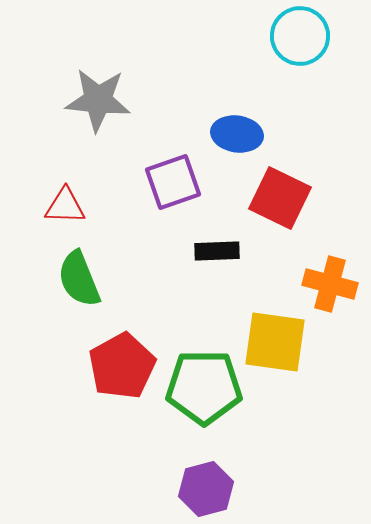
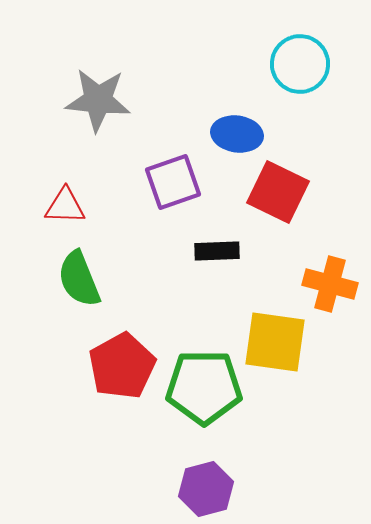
cyan circle: moved 28 px down
red square: moved 2 px left, 6 px up
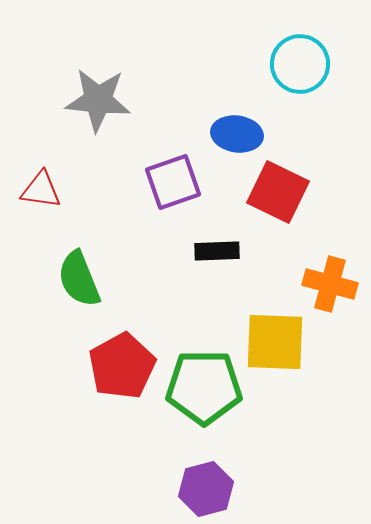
red triangle: moved 24 px left, 16 px up; rotated 6 degrees clockwise
yellow square: rotated 6 degrees counterclockwise
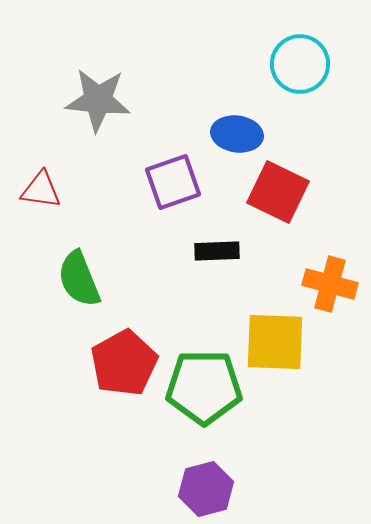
red pentagon: moved 2 px right, 3 px up
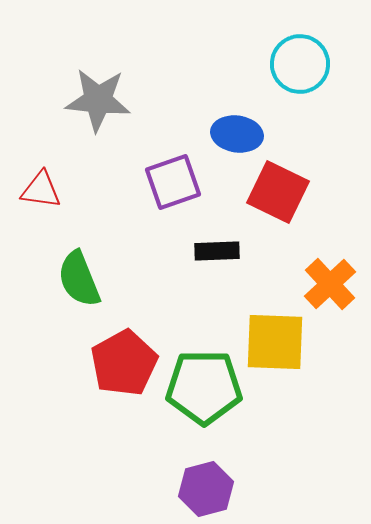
orange cross: rotated 32 degrees clockwise
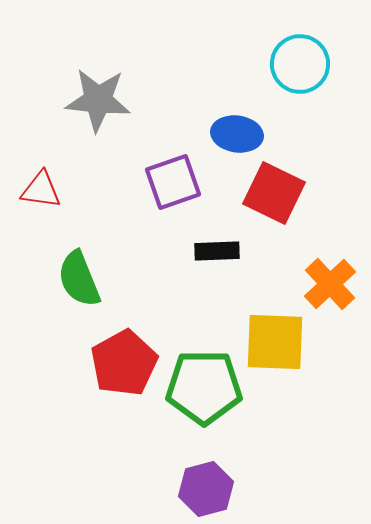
red square: moved 4 px left, 1 px down
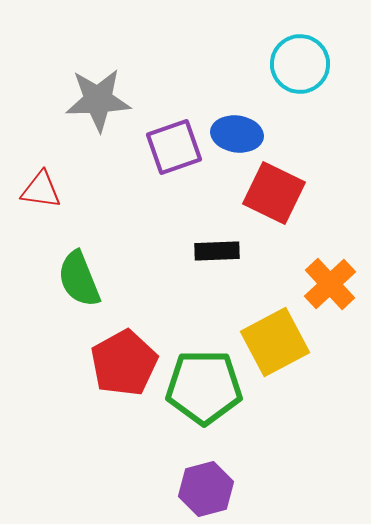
gray star: rotated 8 degrees counterclockwise
purple square: moved 1 px right, 35 px up
yellow square: rotated 30 degrees counterclockwise
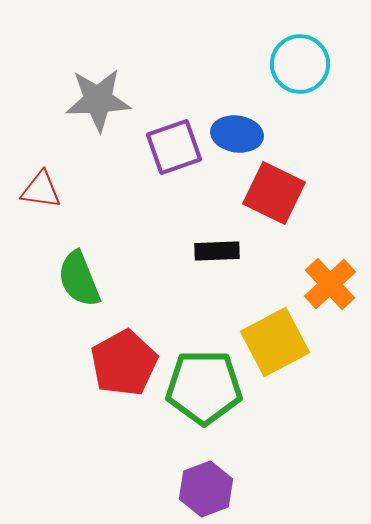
purple hexagon: rotated 6 degrees counterclockwise
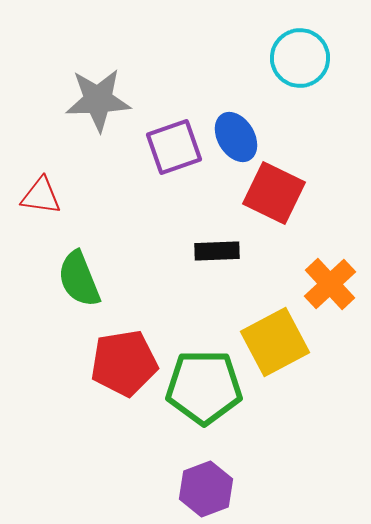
cyan circle: moved 6 px up
blue ellipse: moved 1 px left, 3 px down; rotated 51 degrees clockwise
red triangle: moved 6 px down
red pentagon: rotated 20 degrees clockwise
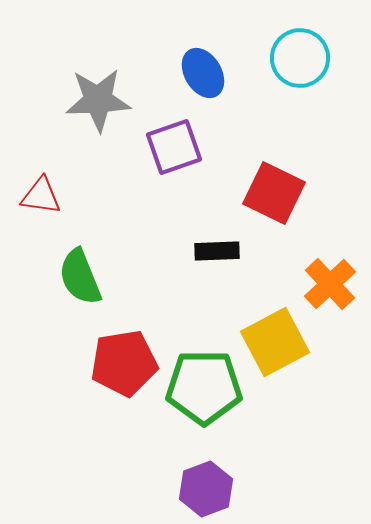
blue ellipse: moved 33 px left, 64 px up
green semicircle: moved 1 px right, 2 px up
